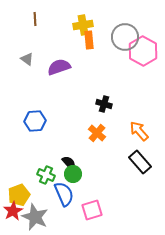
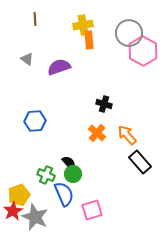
gray circle: moved 4 px right, 4 px up
orange arrow: moved 12 px left, 4 px down
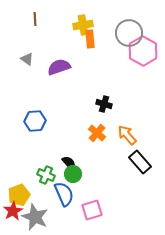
orange rectangle: moved 1 px right, 1 px up
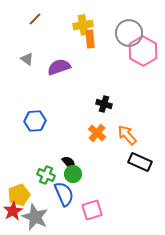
brown line: rotated 48 degrees clockwise
black rectangle: rotated 25 degrees counterclockwise
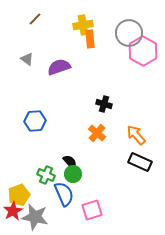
orange arrow: moved 9 px right
black semicircle: moved 1 px right, 1 px up
gray star: rotated 12 degrees counterclockwise
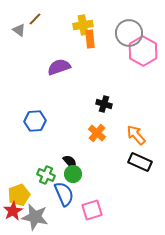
gray triangle: moved 8 px left, 29 px up
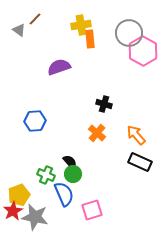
yellow cross: moved 2 px left
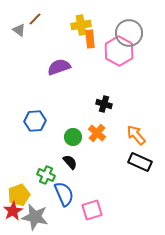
pink hexagon: moved 24 px left
green circle: moved 37 px up
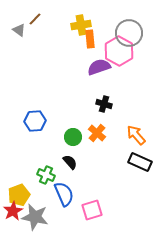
purple semicircle: moved 40 px right
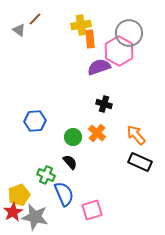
red star: moved 1 px down
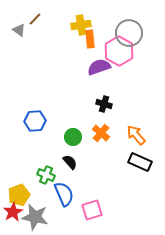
orange cross: moved 4 px right
